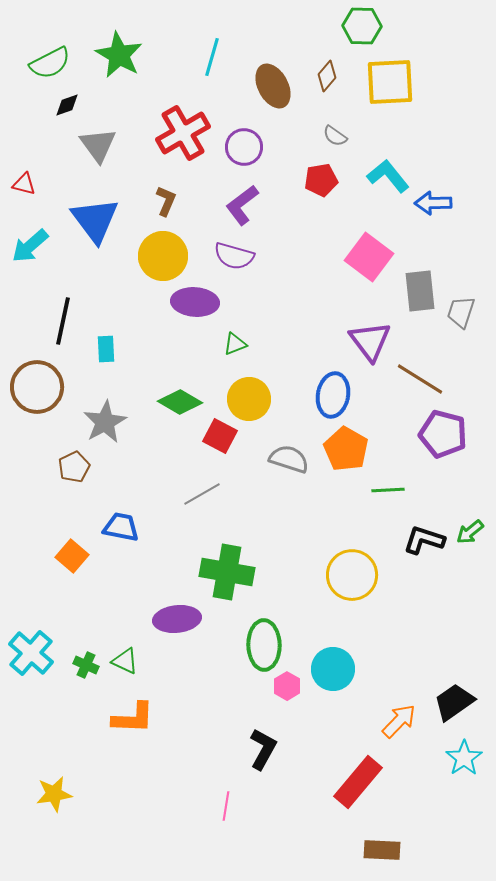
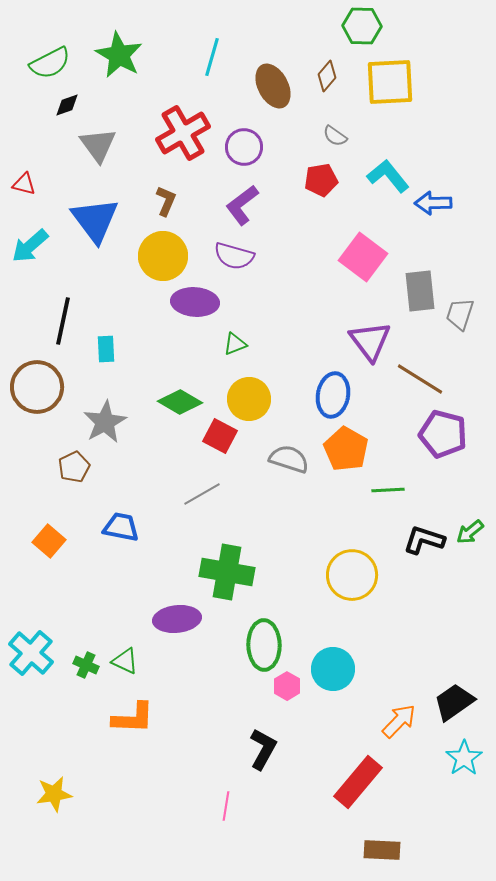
pink square at (369, 257): moved 6 px left
gray trapezoid at (461, 312): moved 1 px left, 2 px down
orange square at (72, 556): moved 23 px left, 15 px up
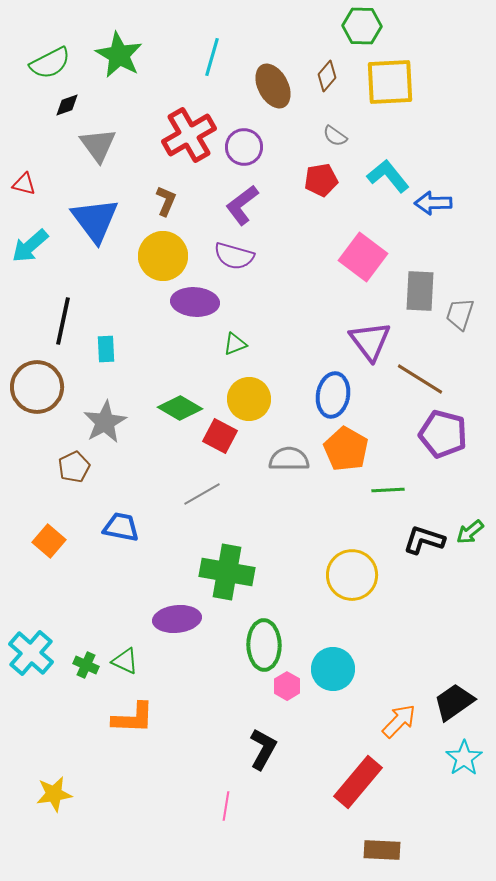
red cross at (183, 133): moved 6 px right, 2 px down
gray rectangle at (420, 291): rotated 9 degrees clockwise
green diamond at (180, 402): moved 6 px down
gray semicircle at (289, 459): rotated 18 degrees counterclockwise
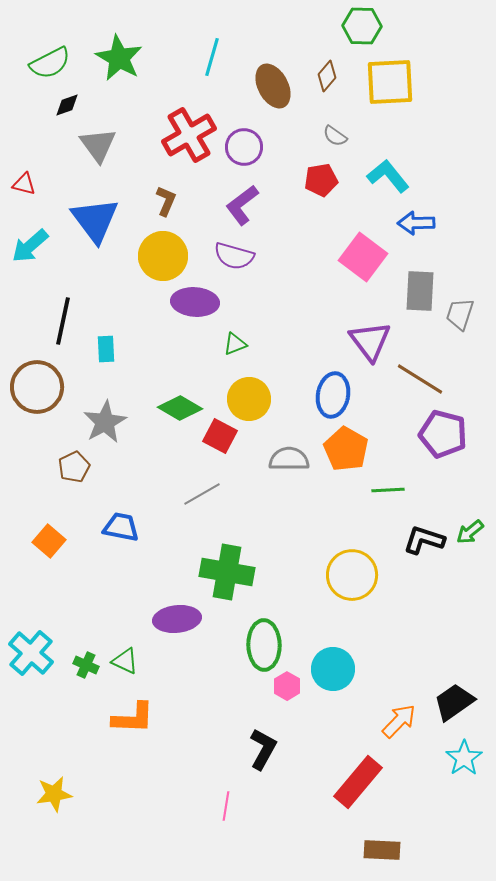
green star at (119, 55): moved 3 px down
blue arrow at (433, 203): moved 17 px left, 20 px down
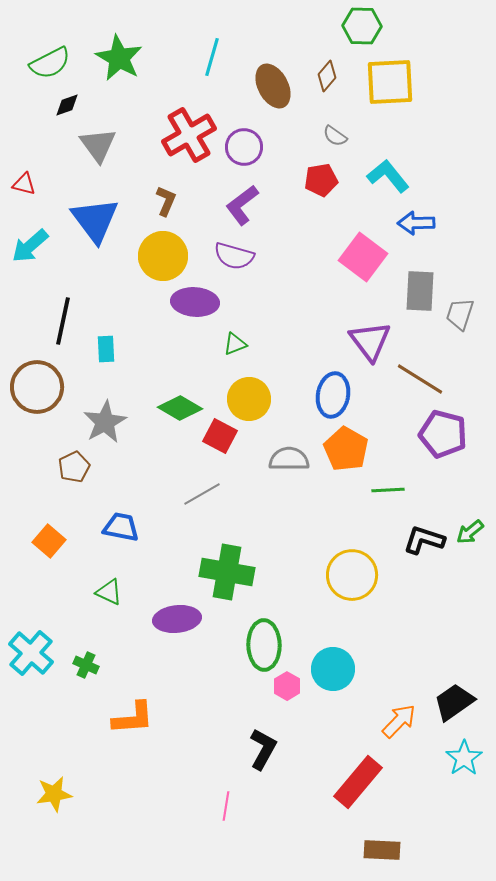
green triangle at (125, 661): moved 16 px left, 69 px up
orange L-shape at (133, 718): rotated 6 degrees counterclockwise
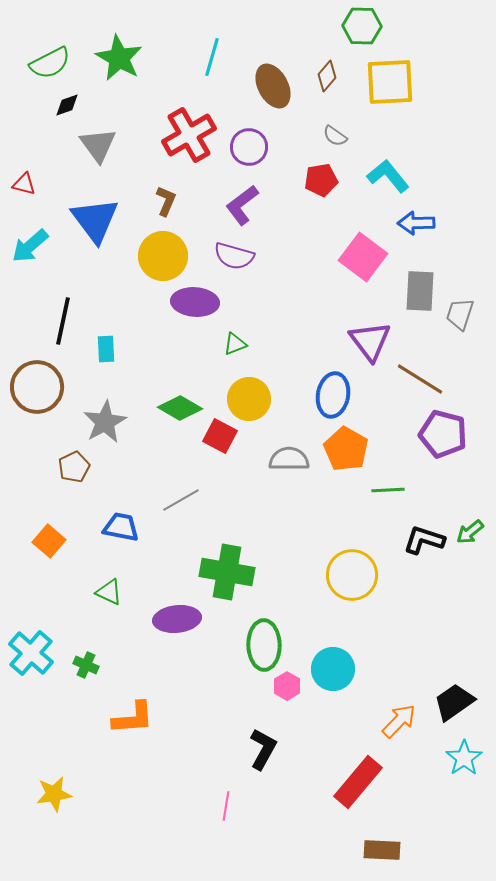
purple circle at (244, 147): moved 5 px right
gray line at (202, 494): moved 21 px left, 6 px down
